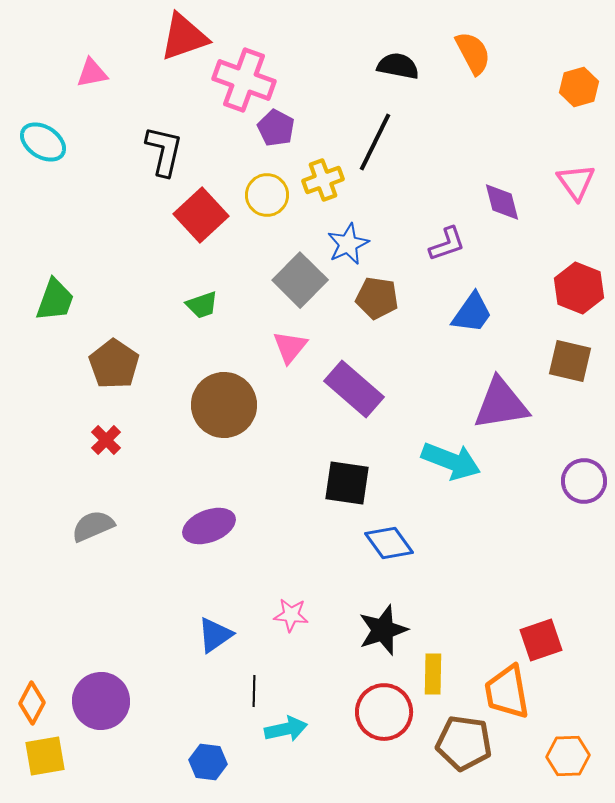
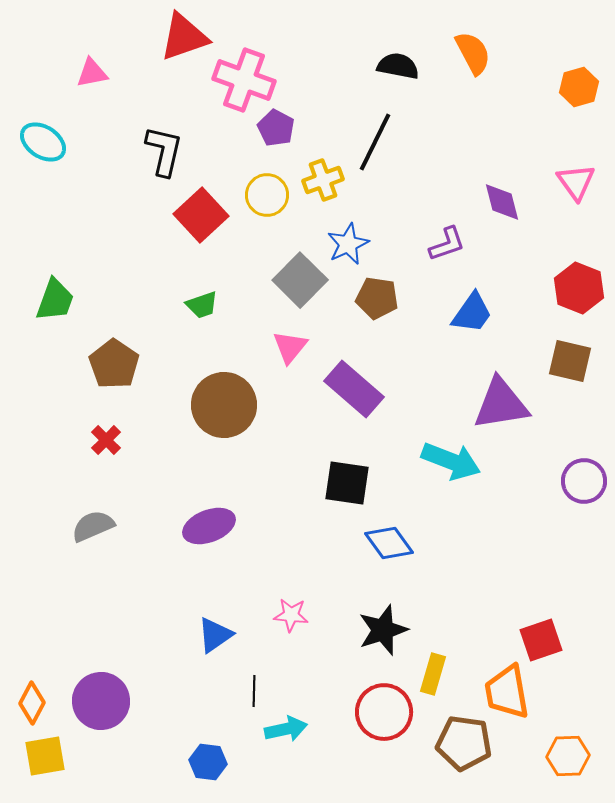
yellow rectangle at (433, 674): rotated 15 degrees clockwise
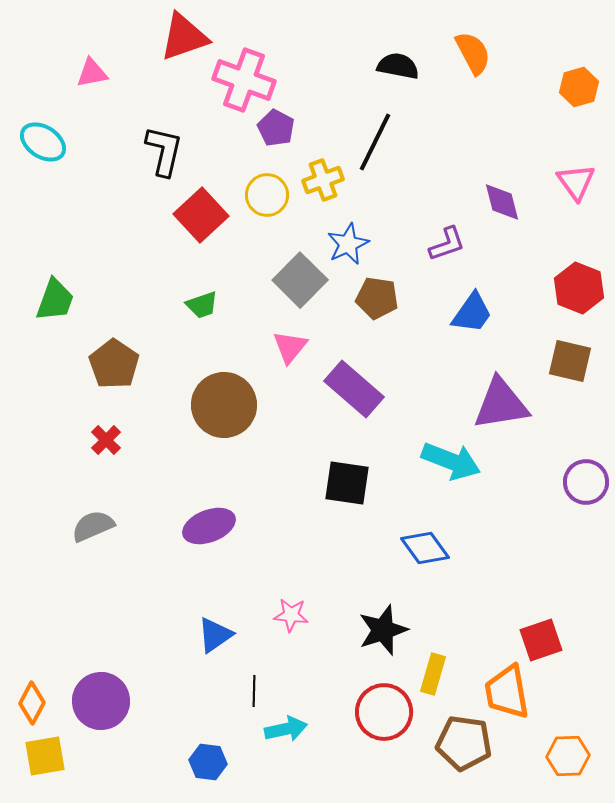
purple circle at (584, 481): moved 2 px right, 1 px down
blue diamond at (389, 543): moved 36 px right, 5 px down
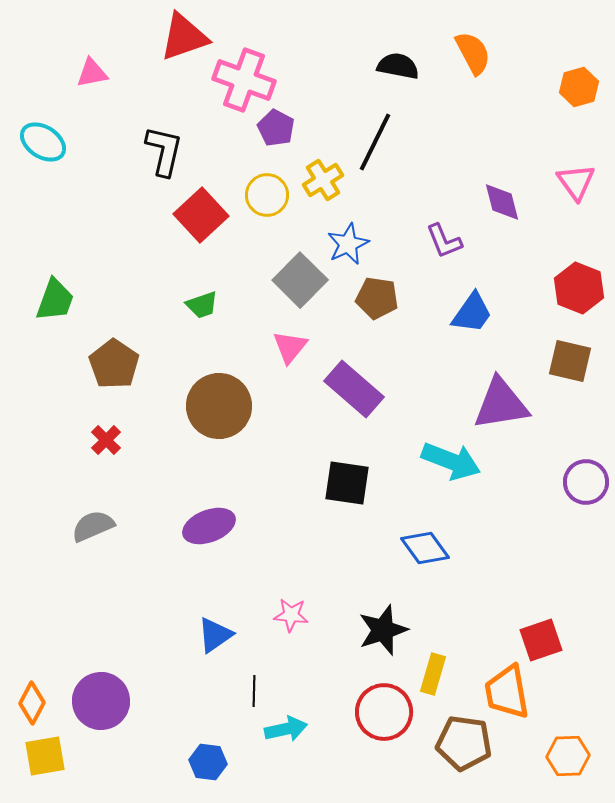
yellow cross at (323, 180): rotated 12 degrees counterclockwise
purple L-shape at (447, 244): moved 3 px left, 3 px up; rotated 87 degrees clockwise
brown circle at (224, 405): moved 5 px left, 1 px down
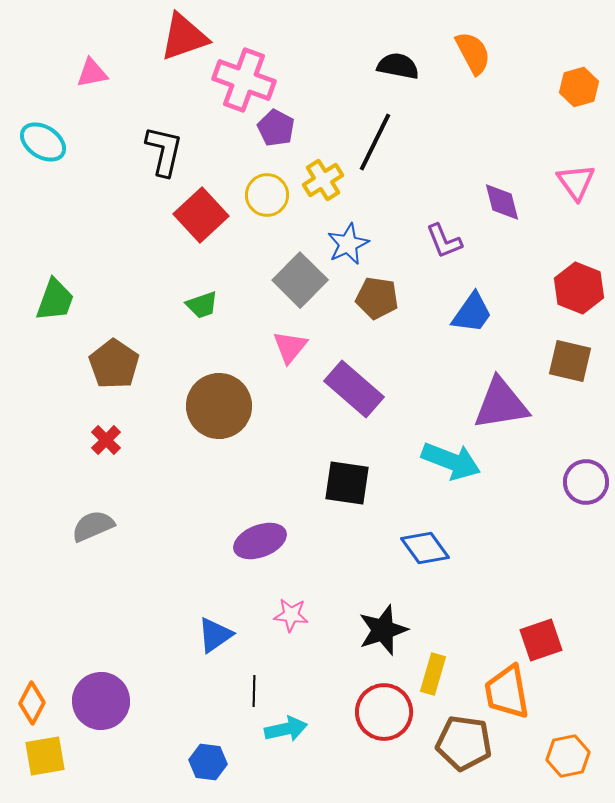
purple ellipse at (209, 526): moved 51 px right, 15 px down
orange hexagon at (568, 756): rotated 9 degrees counterclockwise
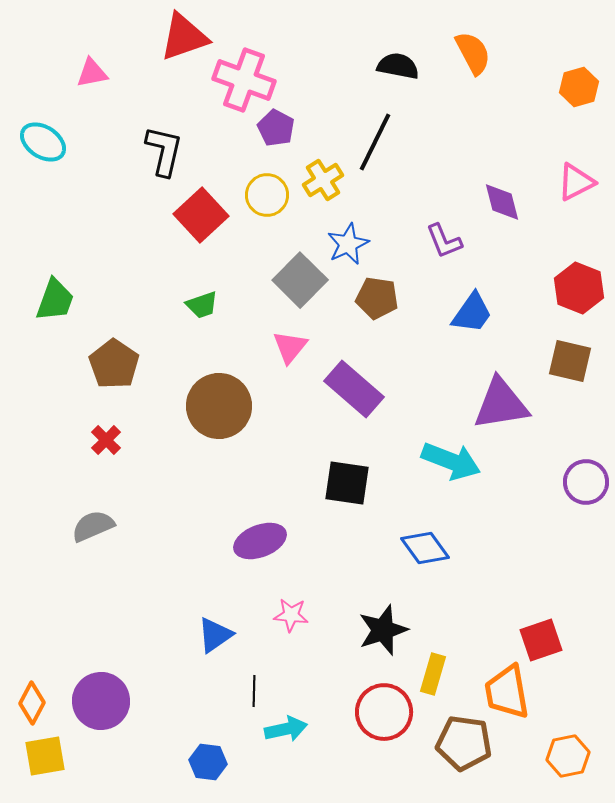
pink triangle at (576, 182): rotated 39 degrees clockwise
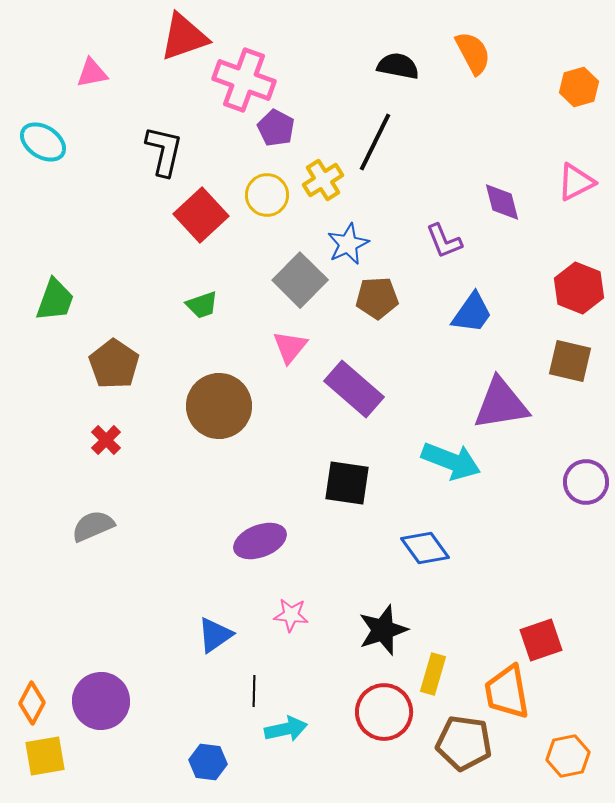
brown pentagon at (377, 298): rotated 12 degrees counterclockwise
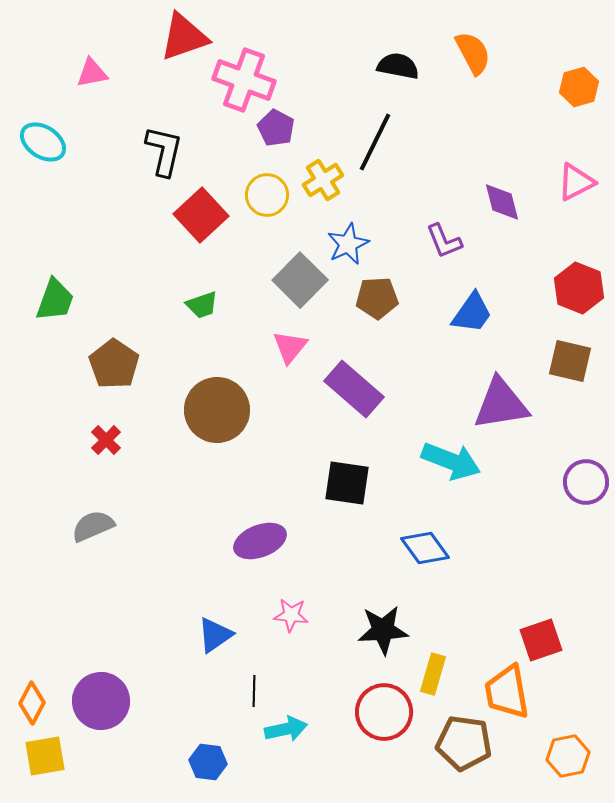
brown circle at (219, 406): moved 2 px left, 4 px down
black star at (383, 630): rotated 15 degrees clockwise
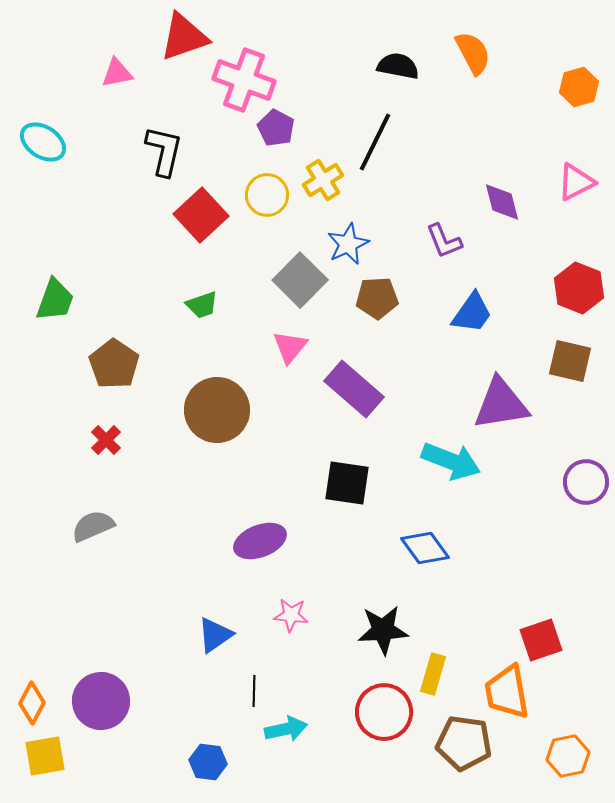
pink triangle at (92, 73): moved 25 px right
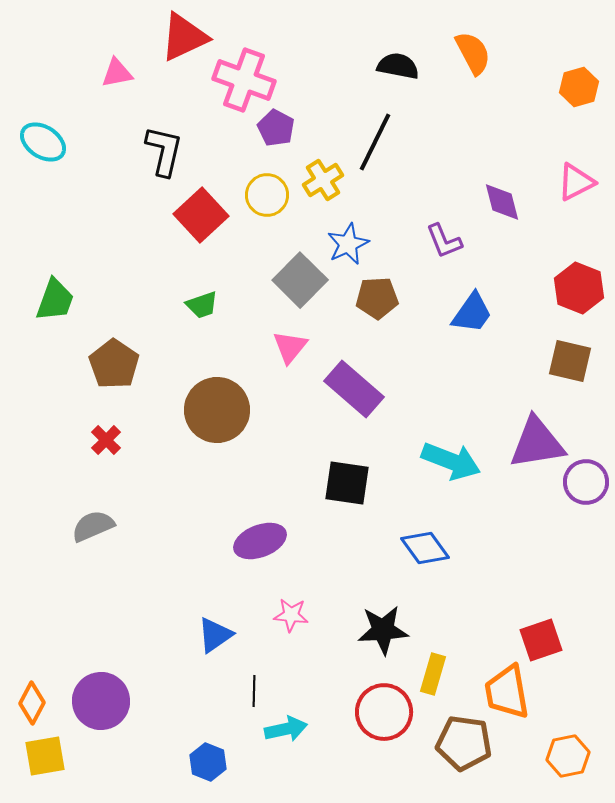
red triangle at (184, 37): rotated 6 degrees counterclockwise
purple triangle at (501, 404): moved 36 px right, 39 px down
blue hexagon at (208, 762): rotated 15 degrees clockwise
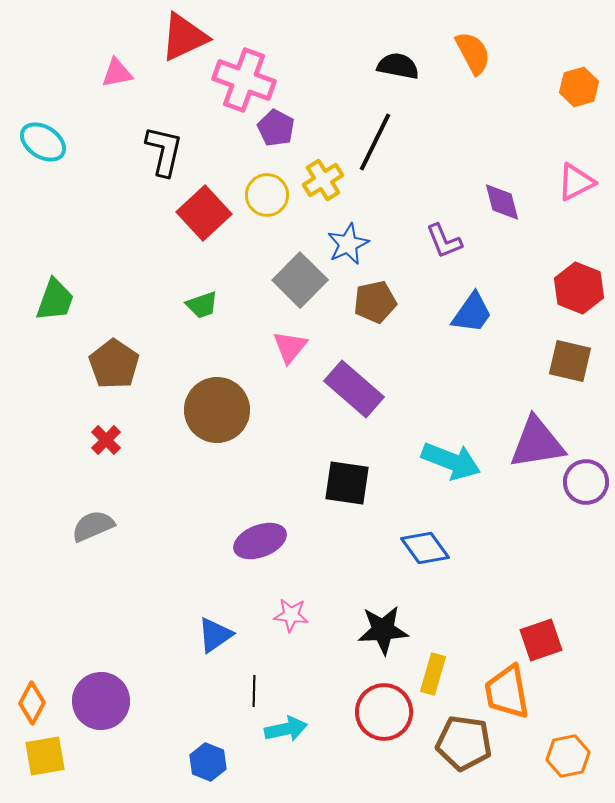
red square at (201, 215): moved 3 px right, 2 px up
brown pentagon at (377, 298): moved 2 px left, 4 px down; rotated 9 degrees counterclockwise
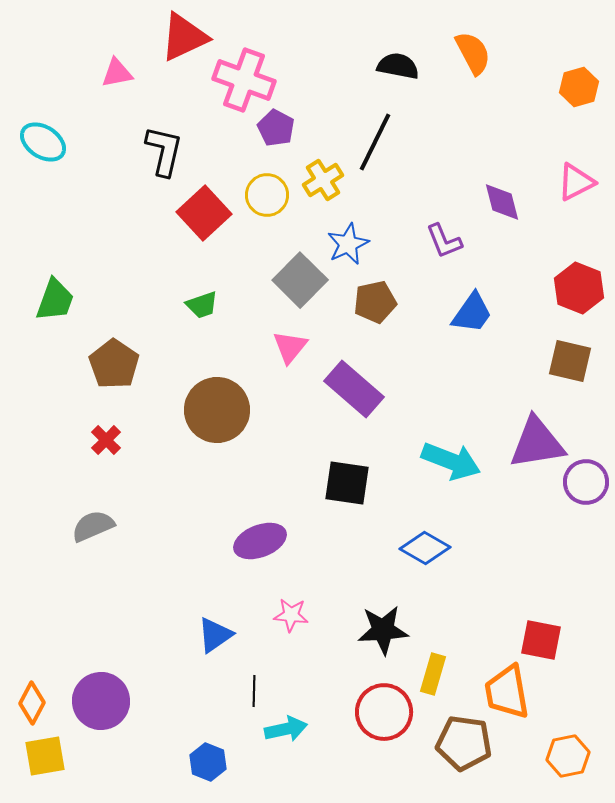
blue diamond at (425, 548): rotated 24 degrees counterclockwise
red square at (541, 640): rotated 30 degrees clockwise
